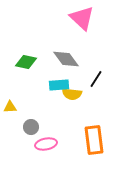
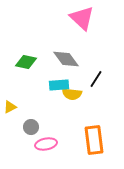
yellow triangle: rotated 24 degrees counterclockwise
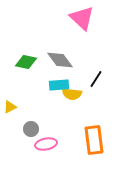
gray diamond: moved 6 px left, 1 px down
gray circle: moved 2 px down
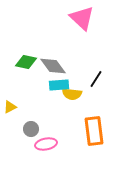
gray diamond: moved 7 px left, 6 px down
orange rectangle: moved 9 px up
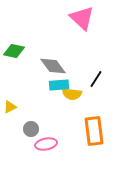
green diamond: moved 12 px left, 11 px up
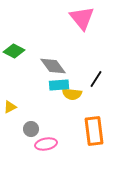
pink triangle: rotated 8 degrees clockwise
green diamond: rotated 15 degrees clockwise
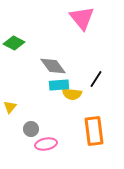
green diamond: moved 8 px up
yellow triangle: rotated 24 degrees counterclockwise
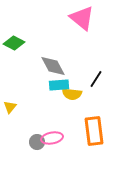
pink triangle: rotated 12 degrees counterclockwise
gray diamond: rotated 8 degrees clockwise
gray circle: moved 6 px right, 13 px down
pink ellipse: moved 6 px right, 6 px up
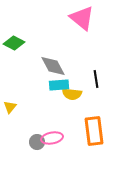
black line: rotated 42 degrees counterclockwise
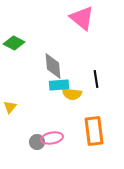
gray diamond: rotated 24 degrees clockwise
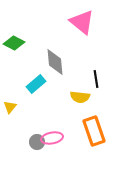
pink triangle: moved 4 px down
gray diamond: moved 2 px right, 4 px up
cyan rectangle: moved 23 px left, 1 px up; rotated 36 degrees counterclockwise
yellow semicircle: moved 8 px right, 3 px down
orange rectangle: rotated 12 degrees counterclockwise
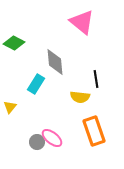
cyan rectangle: rotated 18 degrees counterclockwise
pink ellipse: rotated 50 degrees clockwise
